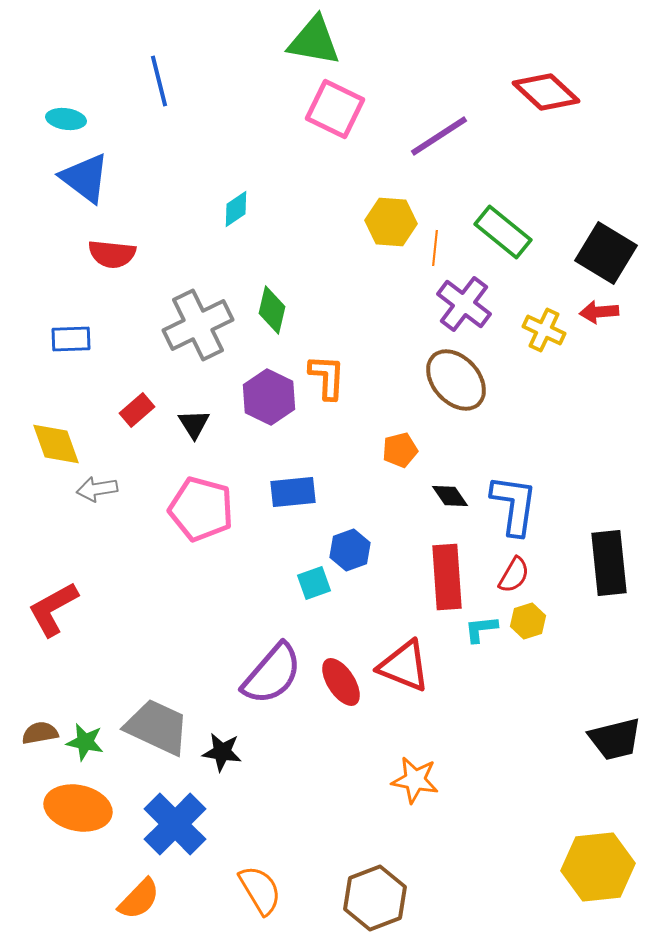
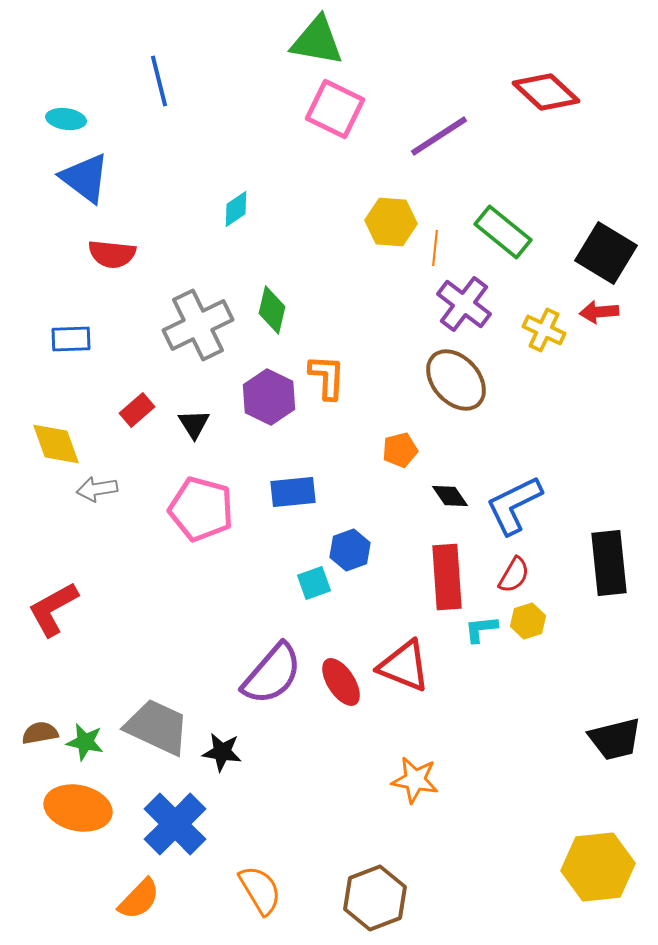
green triangle at (314, 41): moved 3 px right
blue L-shape at (514, 505): rotated 124 degrees counterclockwise
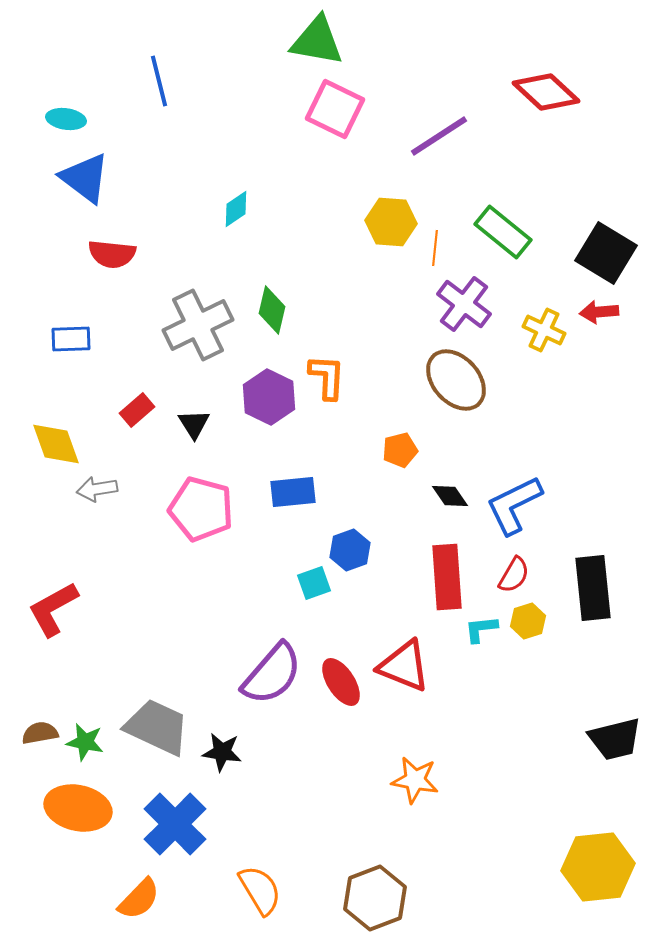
black rectangle at (609, 563): moved 16 px left, 25 px down
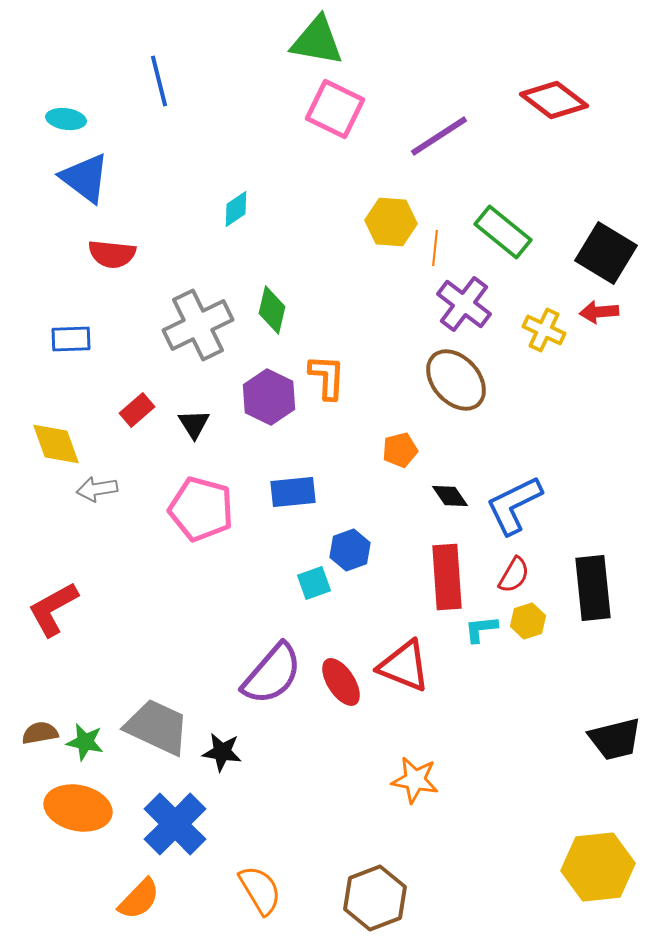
red diamond at (546, 92): moved 8 px right, 8 px down; rotated 6 degrees counterclockwise
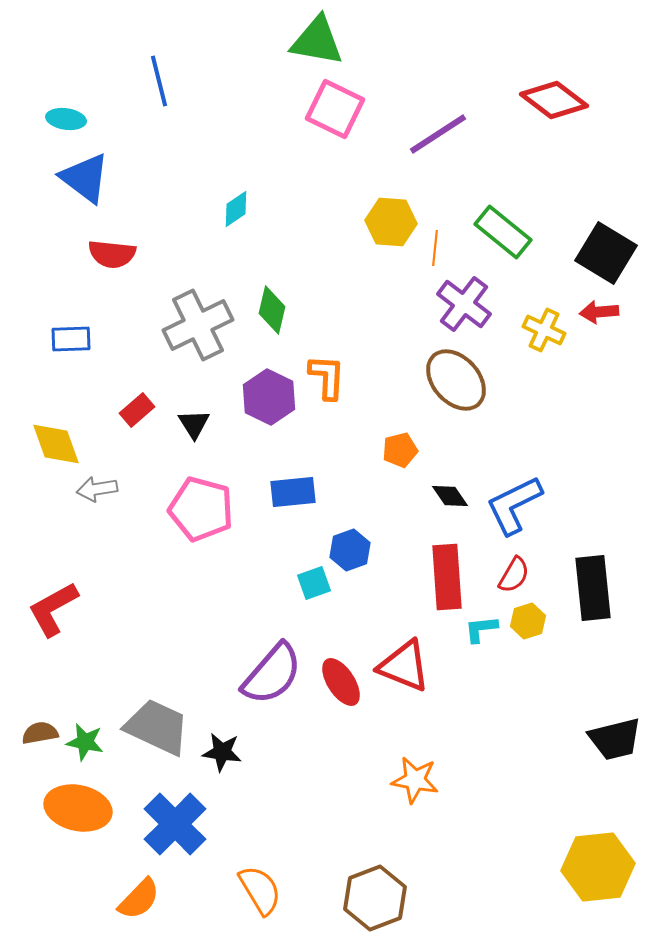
purple line at (439, 136): moved 1 px left, 2 px up
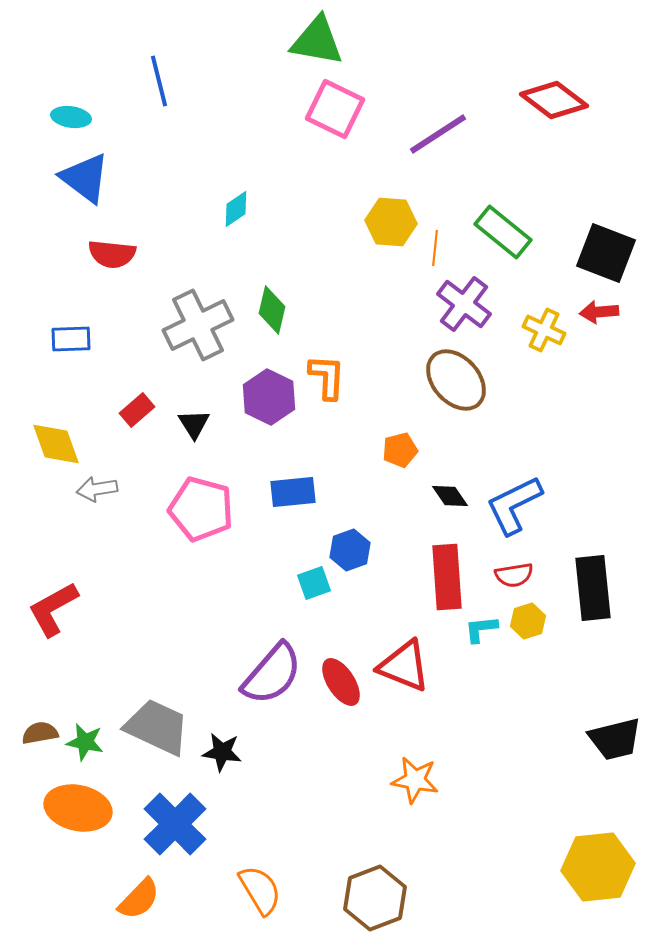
cyan ellipse at (66, 119): moved 5 px right, 2 px up
black square at (606, 253): rotated 10 degrees counterclockwise
red semicircle at (514, 575): rotated 51 degrees clockwise
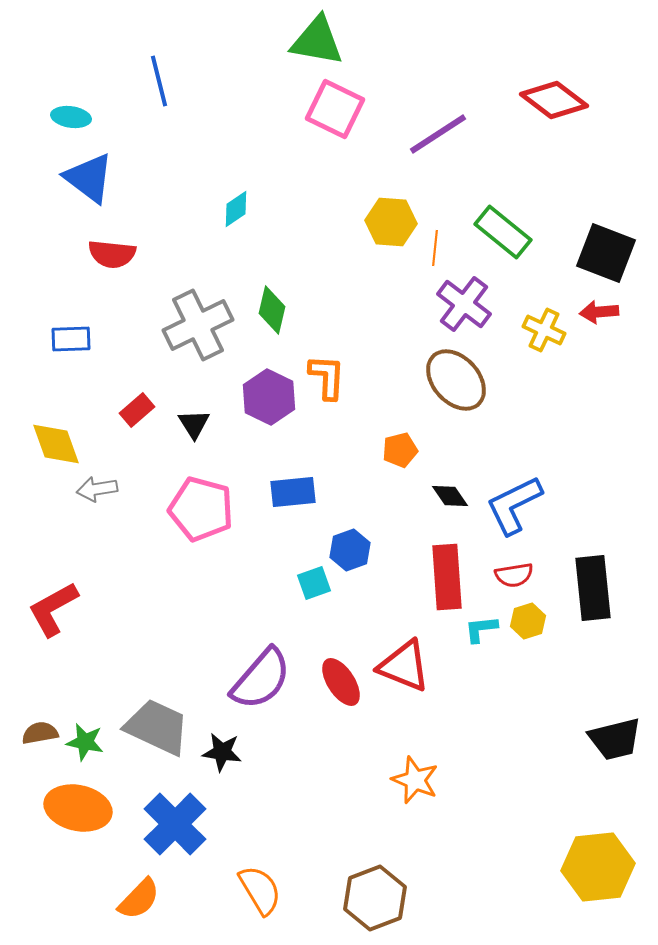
blue triangle at (85, 178): moved 4 px right
purple semicircle at (272, 674): moved 11 px left, 5 px down
orange star at (415, 780): rotated 12 degrees clockwise
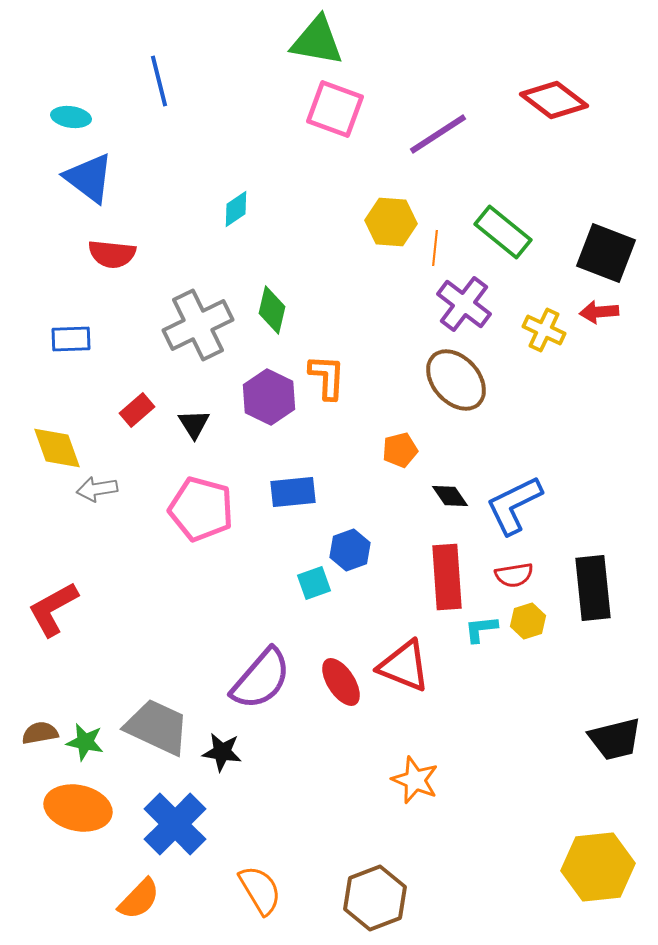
pink square at (335, 109): rotated 6 degrees counterclockwise
yellow diamond at (56, 444): moved 1 px right, 4 px down
